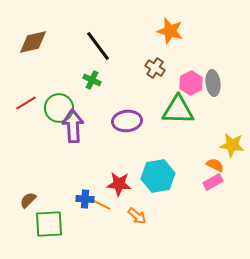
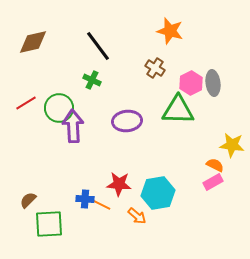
cyan hexagon: moved 17 px down
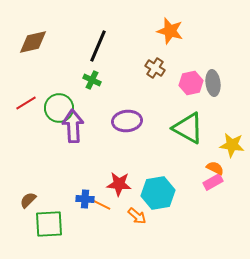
black line: rotated 60 degrees clockwise
pink hexagon: rotated 15 degrees clockwise
green triangle: moved 10 px right, 18 px down; rotated 28 degrees clockwise
orange semicircle: moved 3 px down
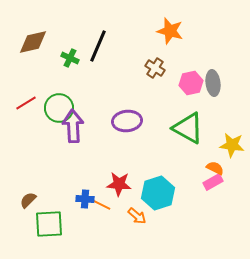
green cross: moved 22 px left, 22 px up
cyan hexagon: rotated 8 degrees counterclockwise
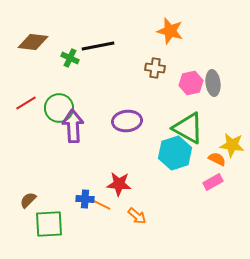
brown diamond: rotated 20 degrees clockwise
black line: rotated 56 degrees clockwise
brown cross: rotated 24 degrees counterclockwise
orange semicircle: moved 2 px right, 9 px up
cyan hexagon: moved 17 px right, 40 px up
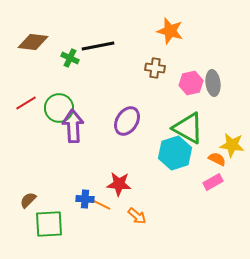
purple ellipse: rotated 52 degrees counterclockwise
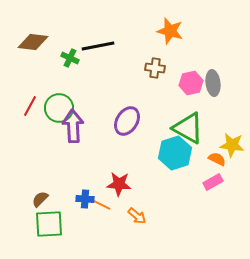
red line: moved 4 px right, 3 px down; rotated 30 degrees counterclockwise
brown semicircle: moved 12 px right, 1 px up
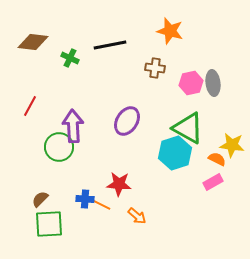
black line: moved 12 px right, 1 px up
green circle: moved 39 px down
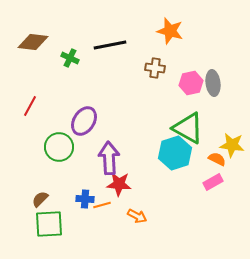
purple ellipse: moved 43 px left
purple arrow: moved 36 px right, 32 px down
orange line: rotated 42 degrees counterclockwise
orange arrow: rotated 12 degrees counterclockwise
